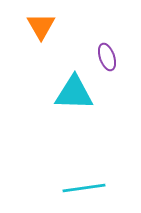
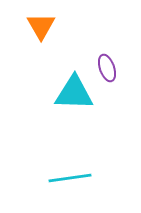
purple ellipse: moved 11 px down
cyan line: moved 14 px left, 10 px up
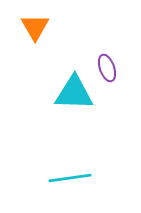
orange triangle: moved 6 px left, 1 px down
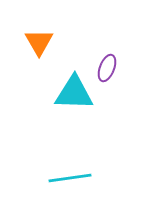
orange triangle: moved 4 px right, 15 px down
purple ellipse: rotated 40 degrees clockwise
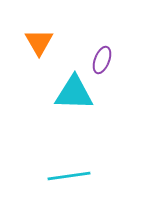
purple ellipse: moved 5 px left, 8 px up
cyan line: moved 1 px left, 2 px up
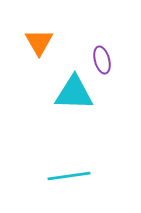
purple ellipse: rotated 36 degrees counterclockwise
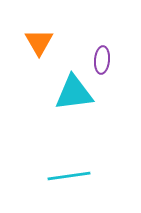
purple ellipse: rotated 20 degrees clockwise
cyan triangle: rotated 9 degrees counterclockwise
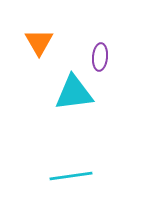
purple ellipse: moved 2 px left, 3 px up
cyan line: moved 2 px right
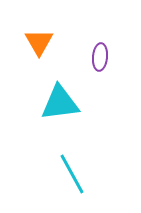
cyan triangle: moved 14 px left, 10 px down
cyan line: moved 1 px right, 2 px up; rotated 69 degrees clockwise
